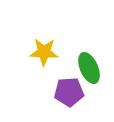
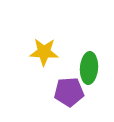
green ellipse: rotated 28 degrees clockwise
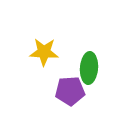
purple pentagon: moved 1 px right, 1 px up
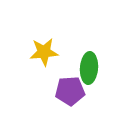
yellow star: rotated 8 degrees counterclockwise
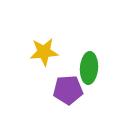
purple pentagon: moved 2 px left, 1 px up
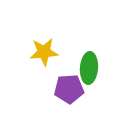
purple pentagon: moved 1 px right, 1 px up
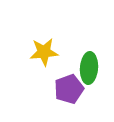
purple pentagon: rotated 16 degrees counterclockwise
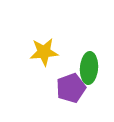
purple pentagon: moved 2 px right, 1 px up
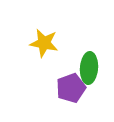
yellow star: moved 9 px up; rotated 16 degrees clockwise
